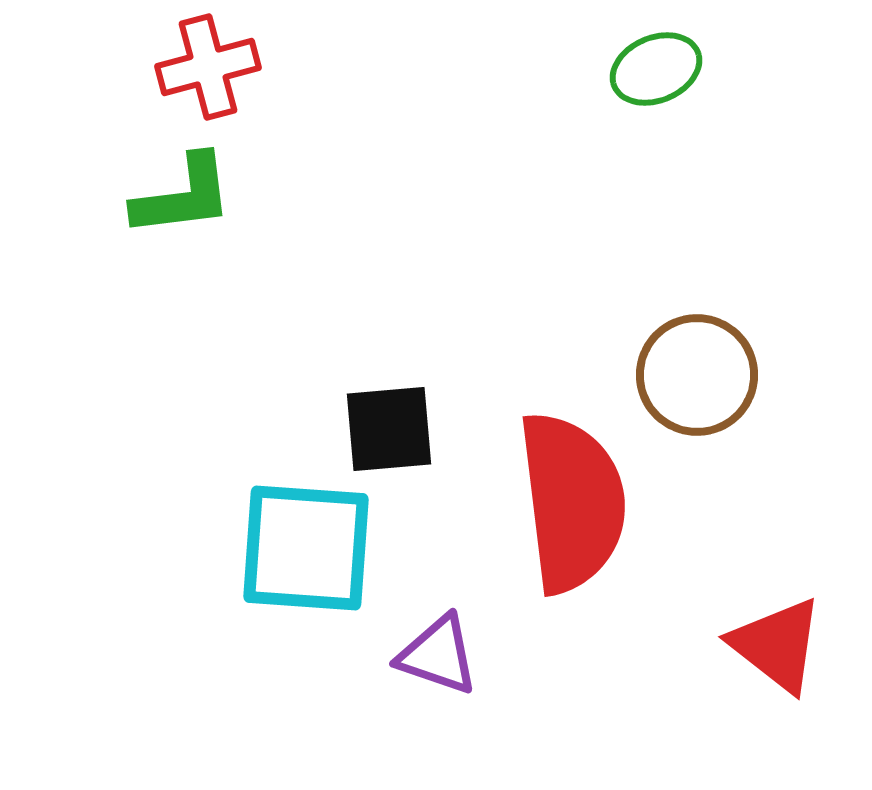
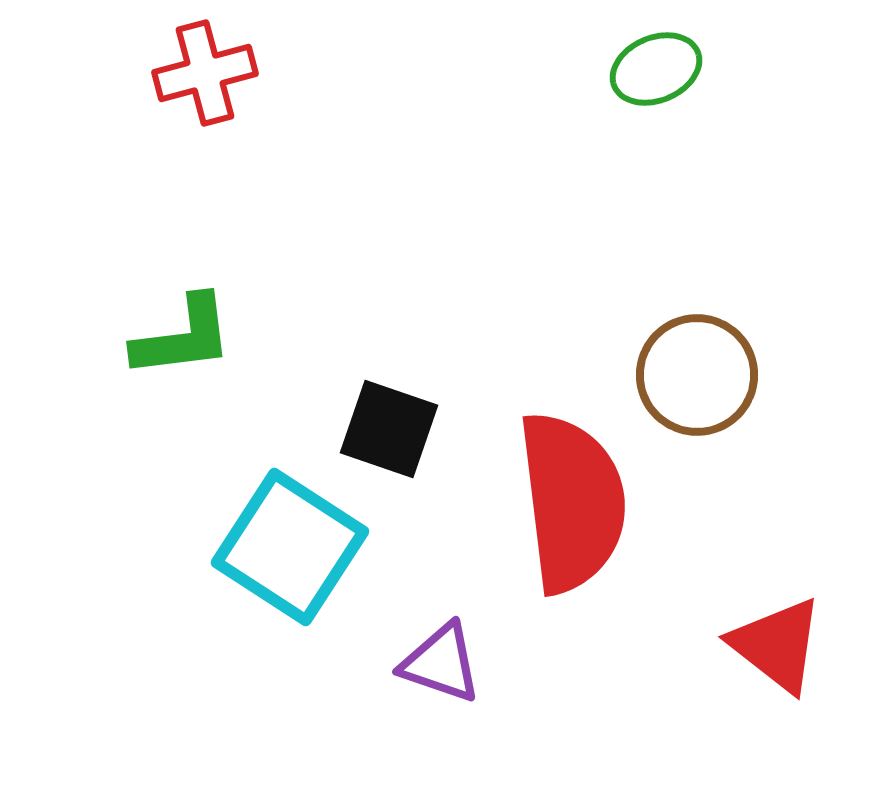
red cross: moved 3 px left, 6 px down
green L-shape: moved 141 px down
black square: rotated 24 degrees clockwise
cyan square: moved 16 px left, 1 px up; rotated 29 degrees clockwise
purple triangle: moved 3 px right, 8 px down
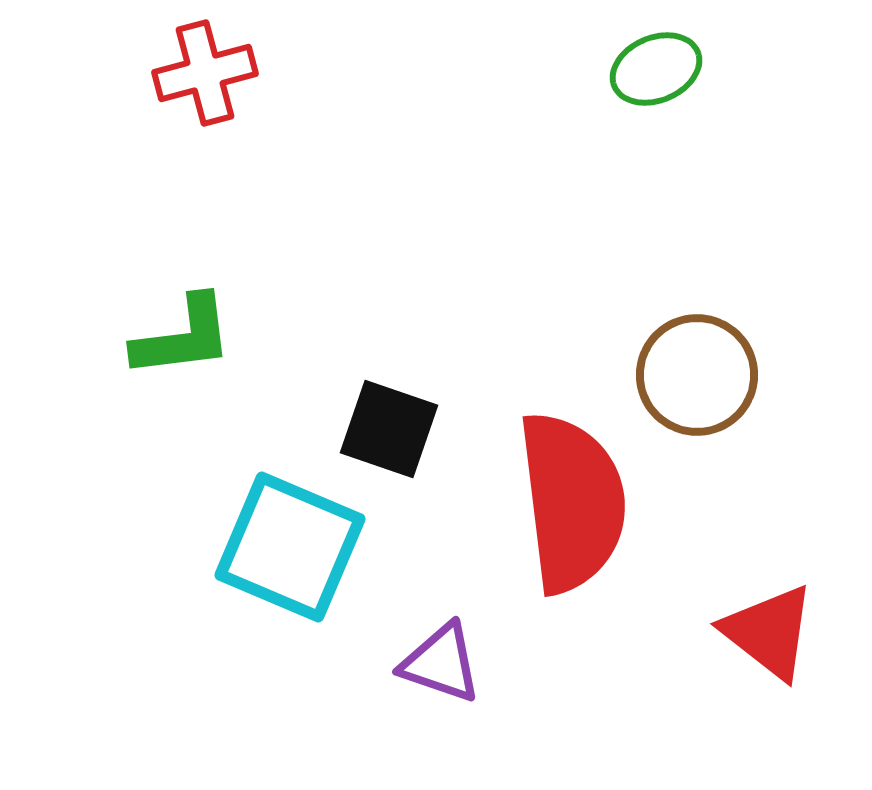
cyan square: rotated 10 degrees counterclockwise
red triangle: moved 8 px left, 13 px up
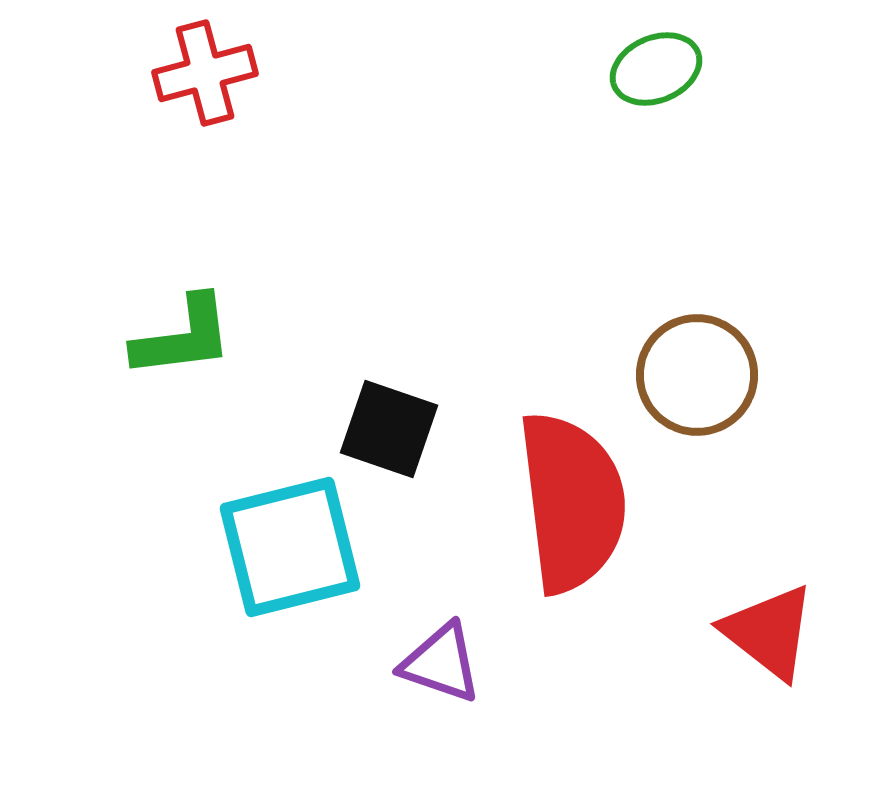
cyan square: rotated 37 degrees counterclockwise
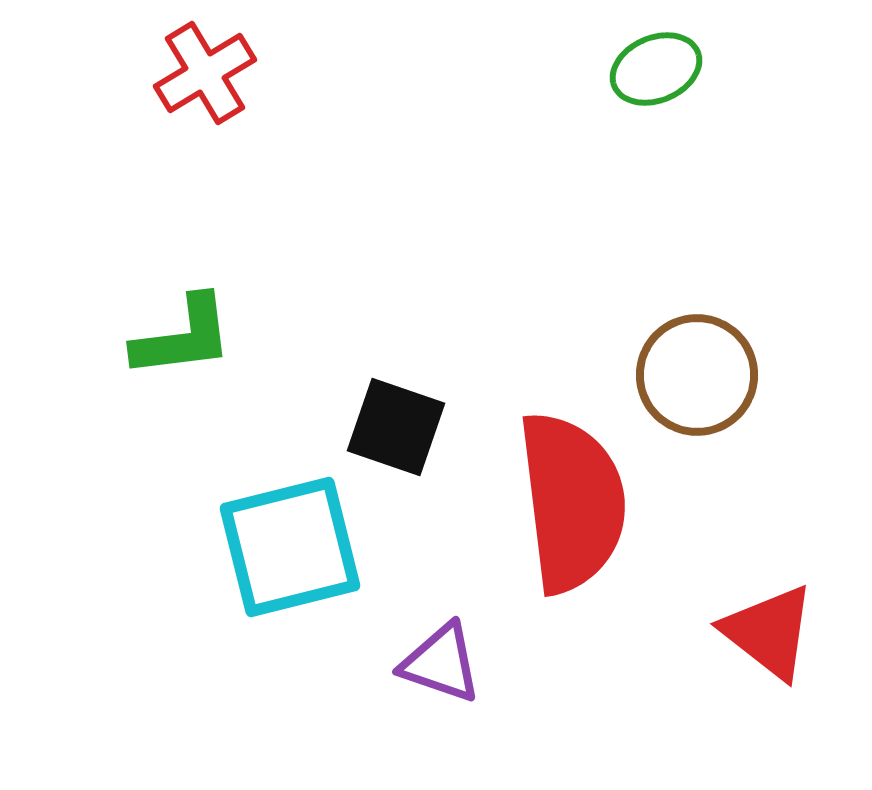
red cross: rotated 16 degrees counterclockwise
black square: moved 7 px right, 2 px up
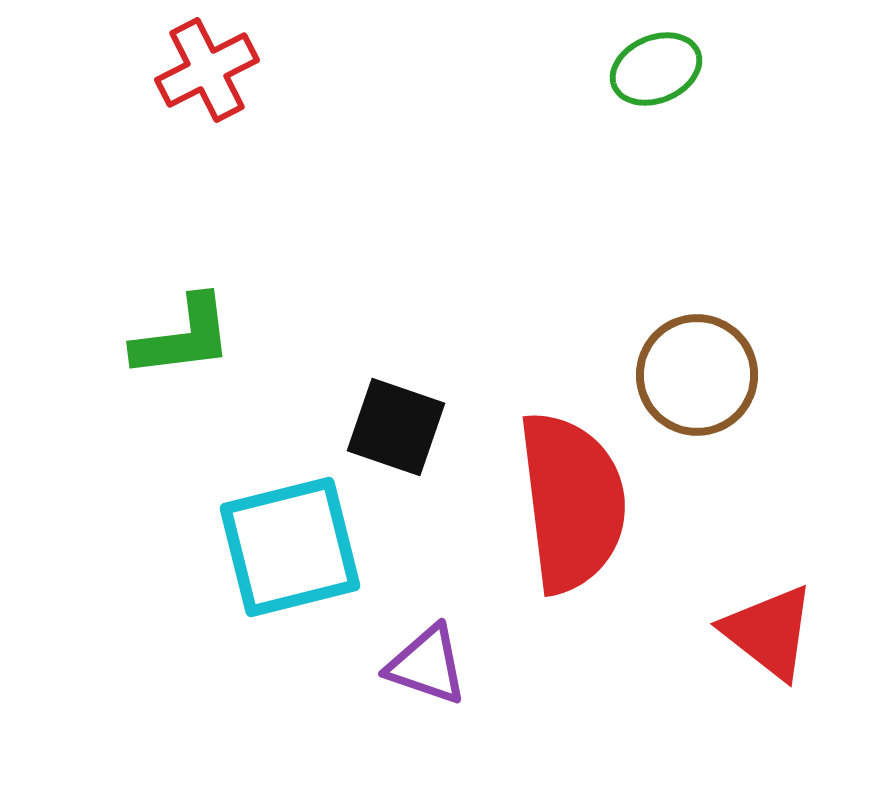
red cross: moved 2 px right, 3 px up; rotated 4 degrees clockwise
purple triangle: moved 14 px left, 2 px down
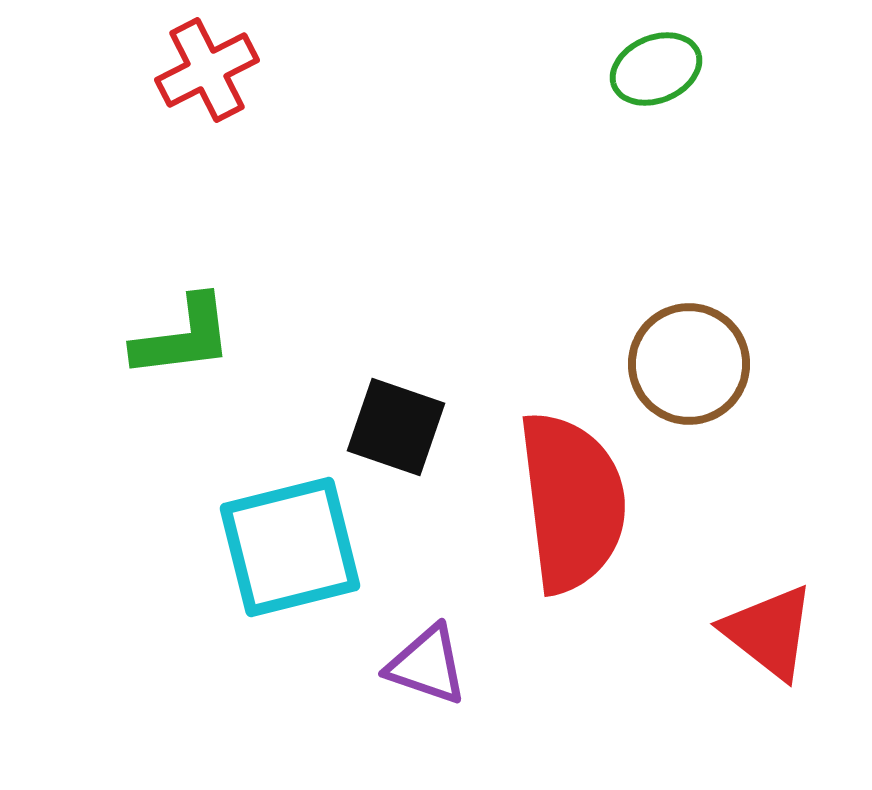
brown circle: moved 8 px left, 11 px up
